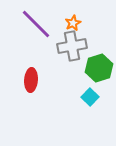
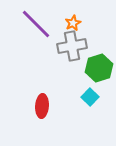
red ellipse: moved 11 px right, 26 px down
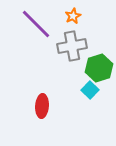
orange star: moved 7 px up
cyan square: moved 7 px up
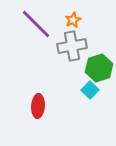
orange star: moved 4 px down
red ellipse: moved 4 px left
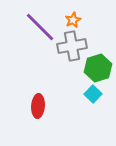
purple line: moved 4 px right, 3 px down
green hexagon: moved 1 px left
cyan square: moved 3 px right, 4 px down
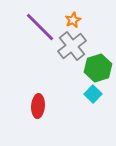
gray cross: rotated 28 degrees counterclockwise
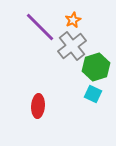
green hexagon: moved 2 px left, 1 px up
cyan square: rotated 18 degrees counterclockwise
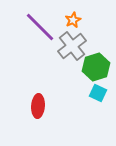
cyan square: moved 5 px right, 1 px up
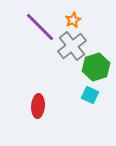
cyan square: moved 8 px left, 2 px down
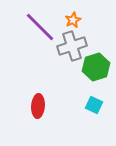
gray cross: rotated 20 degrees clockwise
cyan square: moved 4 px right, 10 px down
